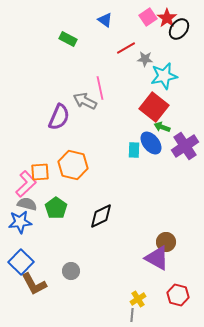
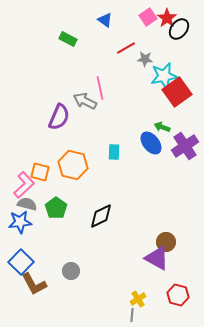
red square: moved 23 px right, 15 px up; rotated 16 degrees clockwise
cyan rectangle: moved 20 px left, 2 px down
orange square: rotated 18 degrees clockwise
pink L-shape: moved 2 px left, 1 px down
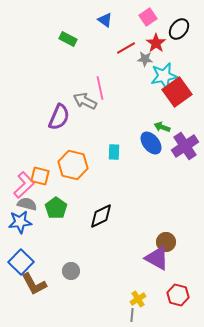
red star: moved 11 px left, 25 px down
orange square: moved 4 px down
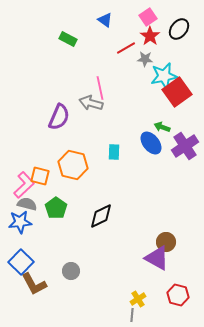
red star: moved 6 px left, 7 px up
gray arrow: moved 6 px right, 2 px down; rotated 10 degrees counterclockwise
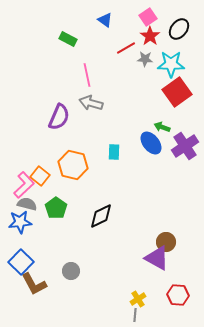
cyan star: moved 7 px right, 12 px up; rotated 12 degrees clockwise
pink line: moved 13 px left, 13 px up
orange square: rotated 24 degrees clockwise
red hexagon: rotated 10 degrees counterclockwise
gray line: moved 3 px right
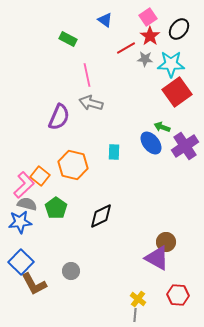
yellow cross: rotated 21 degrees counterclockwise
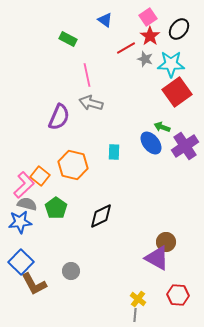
gray star: rotated 14 degrees clockwise
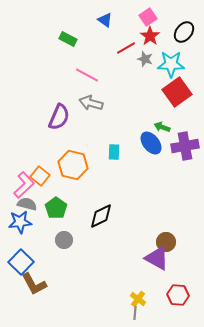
black ellipse: moved 5 px right, 3 px down
pink line: rotated 50 degrees counterclockwise
purple cross: rotated 24 degrees clockwise
gray circle: moved 7 px left, 31 px up
gray line: moved 2 px up
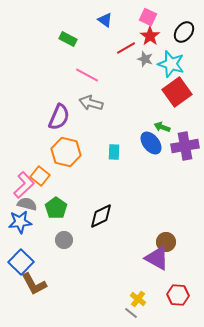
pink square: rotated 30 degrees counterclockwise
cyan star: rotated 16 degrees clockwise
orange hexagon: moved 7 px left, 13 px up
gray line: moved 4 px left; rotated 56 degrees counterclockwise
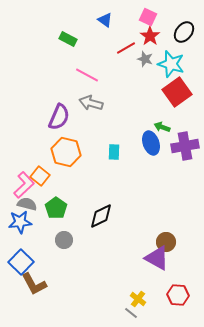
blue ellipse: rotated 20 degrees clockwise
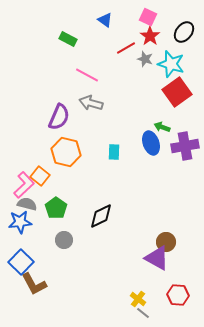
gray line: moved 12 px right
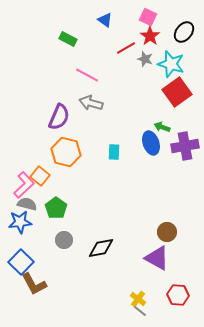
black diamond: moved 32 px down; rotated 16 degrees clockwise
brown circle: moved 1 px right, 10 px up
gray line: moved 3 px left, 2 px up
